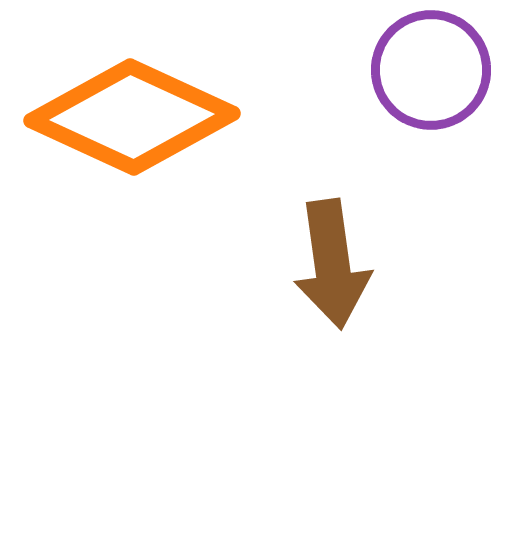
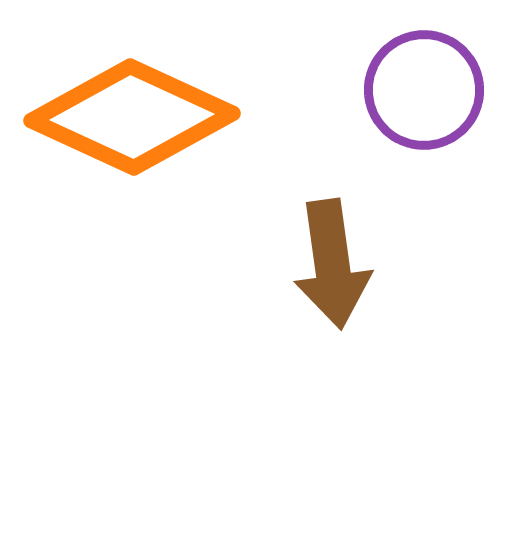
purple circle: moved 7 px left, 20 px down
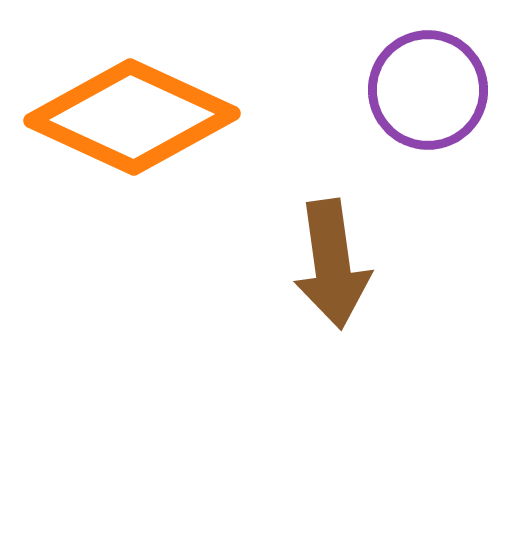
purple circle: moved 4 px right
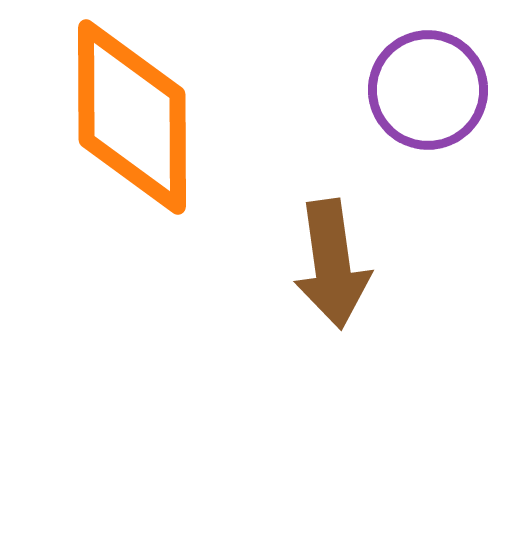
orange diamond: rotated 65 degrees clockwise
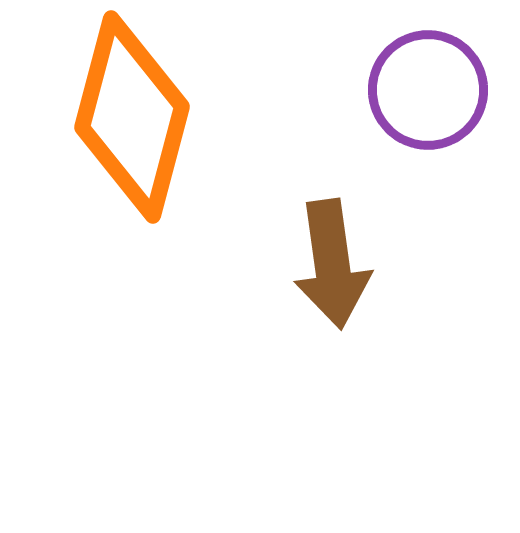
orange diamond: rotated 15 degrees clockwise
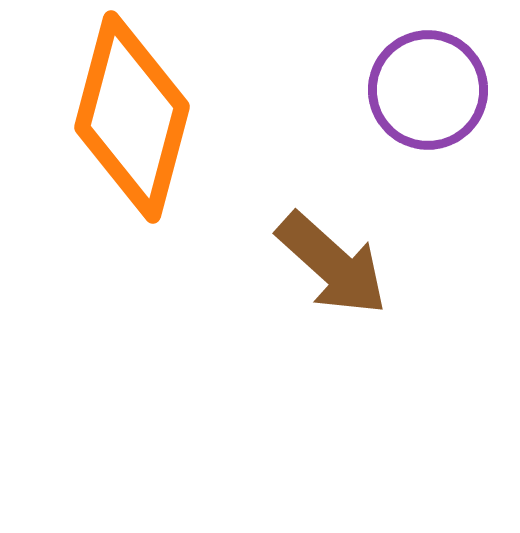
brown arrow: rotated 40 degrees counterclockwise
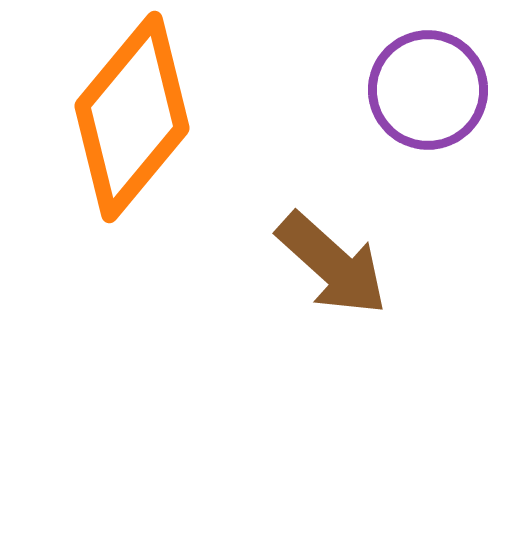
orange diamond: rotated 25 degrees clockwise
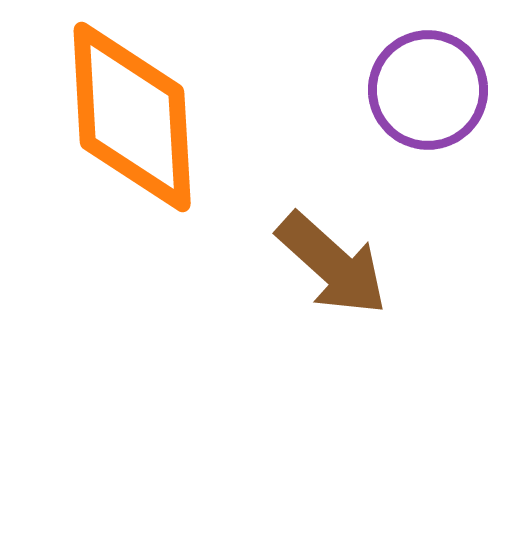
orange diamond: rotated 43 degrees counterclockwise
